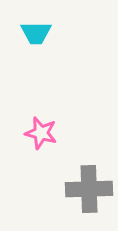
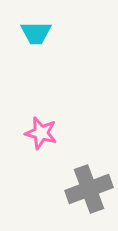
gray cross: rotated 18 degrees counterclockwise
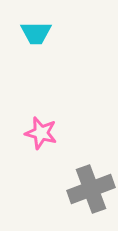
gray cross: moved 2 px right
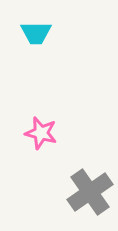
gray cross: moved 1 px left, 3 px down; rotated 15 degrees counterclockwise
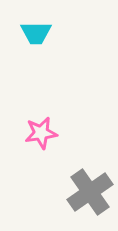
pink star: rotated 24 degrees counterclockwise
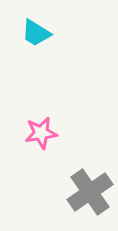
cyan trapezoid: rotated 32 degrees clockwise
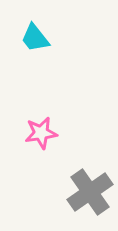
cyan trapezoid: moved 1 px left, 5 px down; rotated 20 degrees clockwise
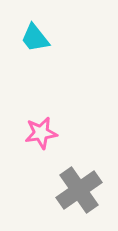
gray cross: moved 11 px left, 2 px up
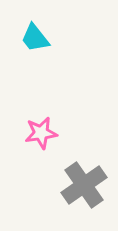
gray cross: moved 5 px right, 5 px up
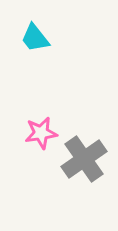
gray cross: moved 26 px up
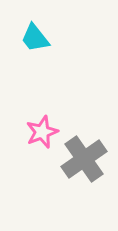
pink star: moved 1 px right, 1 px up; rotated 12 degrees counterclockwise
